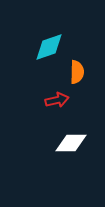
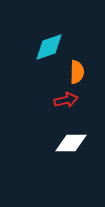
red arrow: moved 9 px right
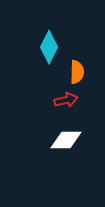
cyan diamond: rotated 44 degrees counterclockwise
white diamond: moved 5 px left, 3 px up
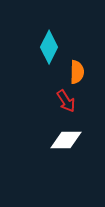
red arrow: moved 1 px down; rotated 70 degrees clockwise
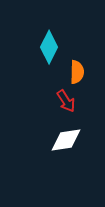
white diamond: rotated 8 degrees counterclockwise
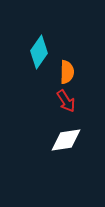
cyan diamond: moved 10 px left, 5 px down; rotated 8 degrees clockwise
orange semicircle: moved 10 px left
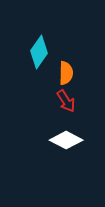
orange semicircle: moved 1 px left, 1 px down
white diamond: rotated 36 degrees clockwise
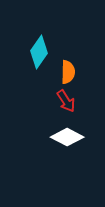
orange semicircle: moved 2 px right, 1 px up
white diamond: moved 1 px right, 3 px up
